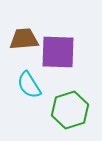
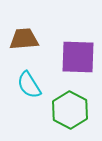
purple square: moved 20 px right, 5 px down
green hexagon: rotated 15 degrees counterclockwise
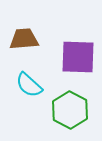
cyan semicircle: rotated 16 degrees counterclockwise
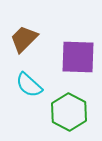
brown trapezoid: rotated 40 degrees counterclockwise
green hexagon: moved 1 px left, 2 px down
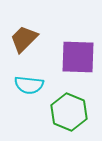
cyan semicircle: rotated 36 degrees counterclockwise
green hexagon: rotated 6 degrees counterclockwise
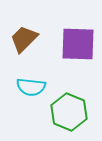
purple square: moved 13 px up
cyan semicircle: moved 2 px right, 2 px down
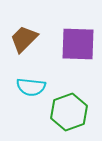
green hexagon: rotated 18 degrees clockwise
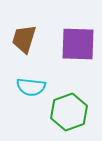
brown trapezoid: rotated 28 degrees counterclockwise
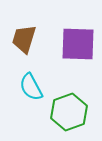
cyan semicircle: rotated 56 degrees clockwise
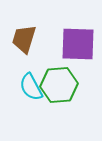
green hexagon: moved 10 px left, 27 px up; rotated 15 degrees clockwise
